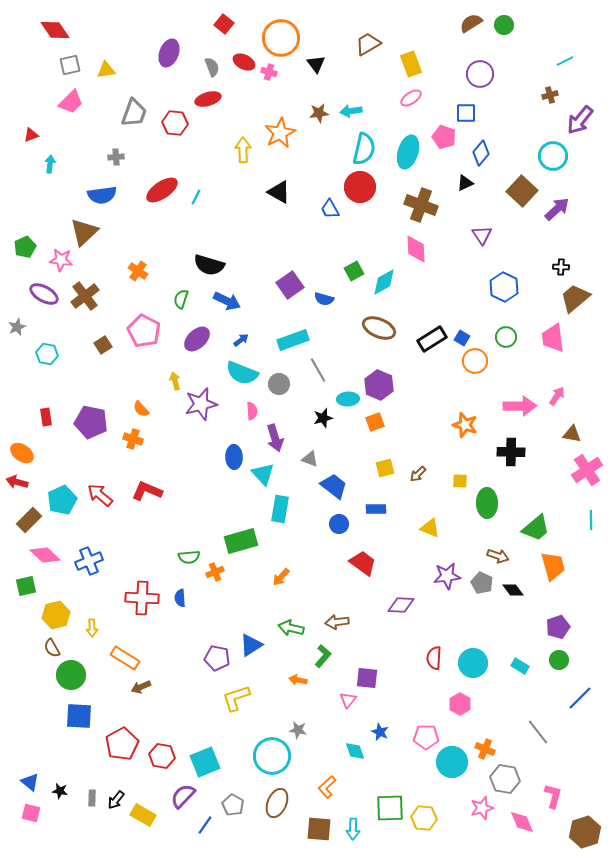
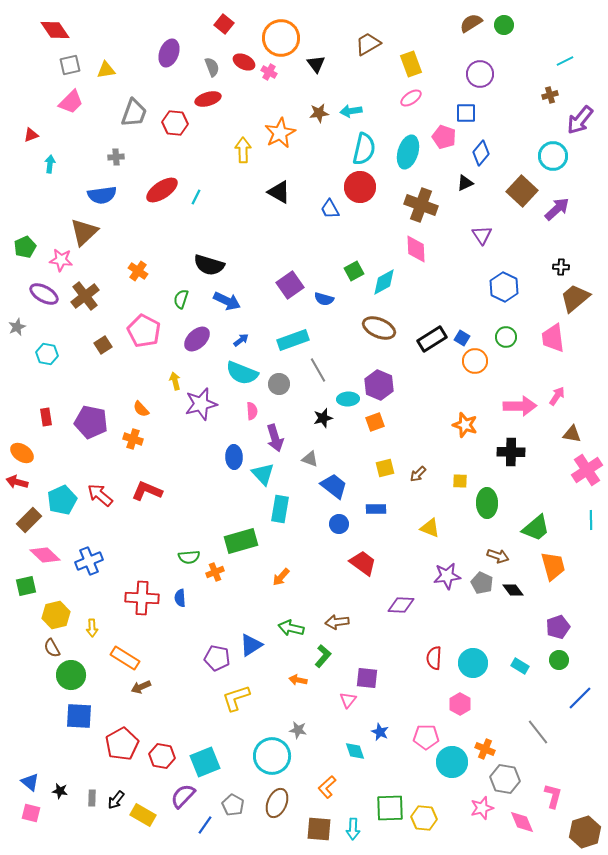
pink cross at (269, 72): rotated 14 degrees clockwise
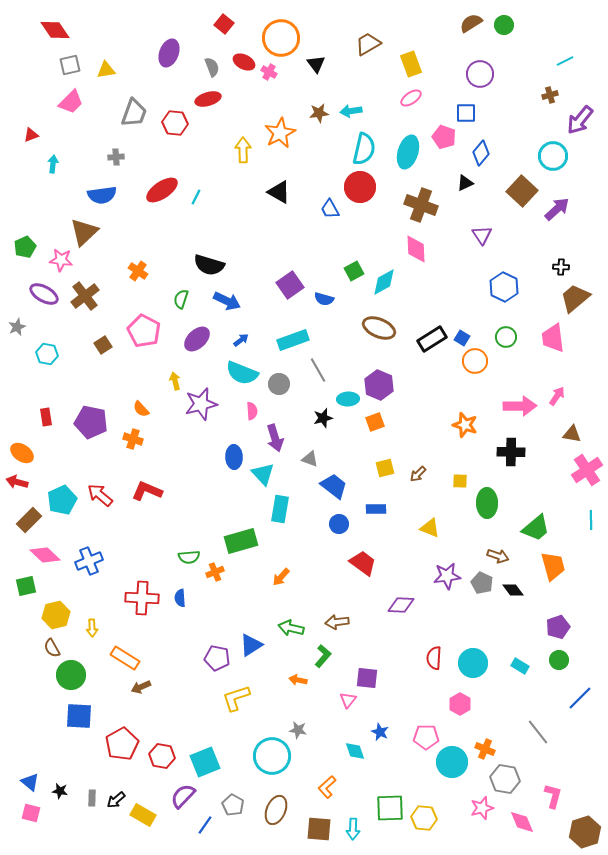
cyan arrow at (50, 164): moved 3 px right
black arrow at (116, 800): rotated 12 degrees clockwise
brown ellipse at (277, 803): moved 1 px left, 7 px down
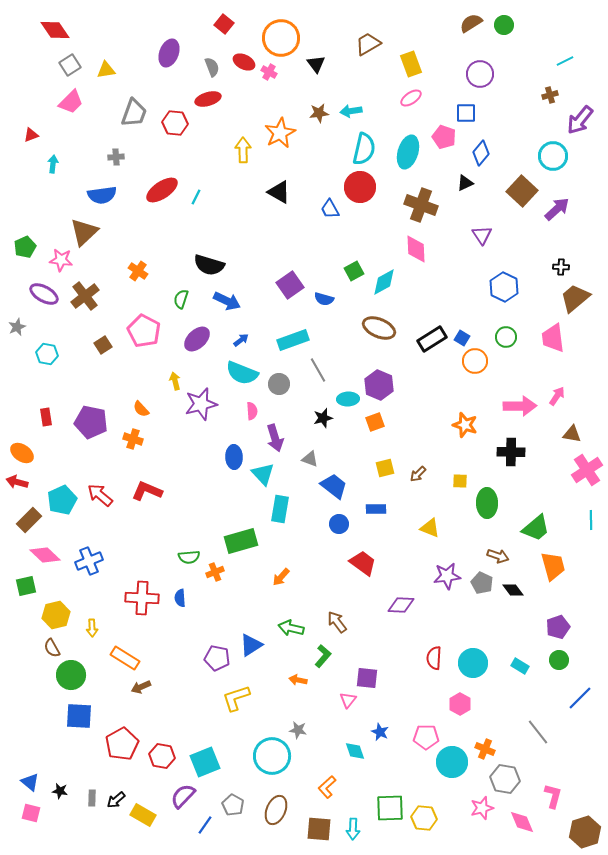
gray square at (70, 65): rotated 20 degrees counterclockwise
brown arrow at (337, 622): rotated 60 degrees clockwise
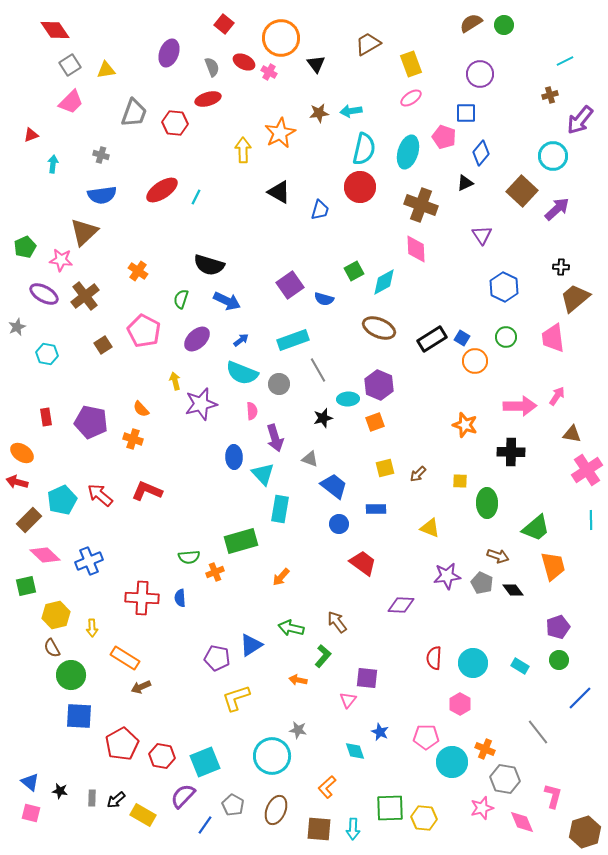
gray cross at (116, 157): moved 15 px left, 2 px up; rotated 21 degrees clockwise
blue trapezoid at (330, 209): moved 10 px left, 1 px down; rotated 135 degrees counterclockwise
